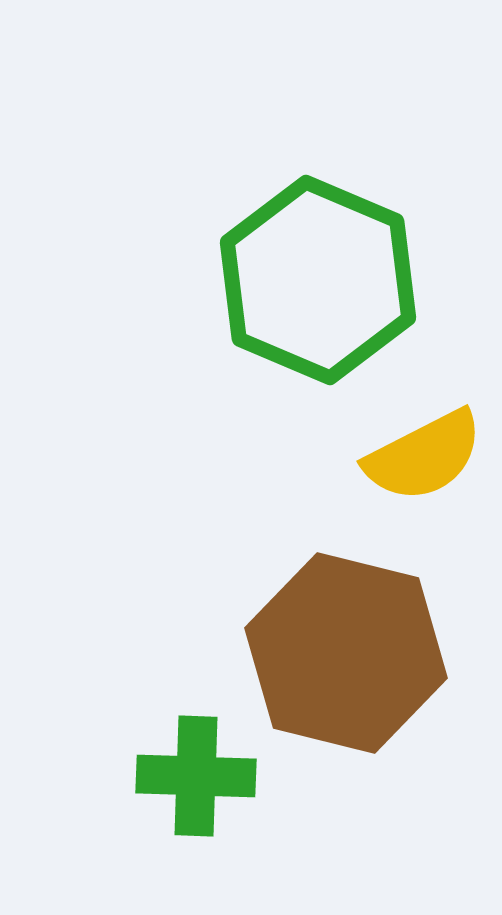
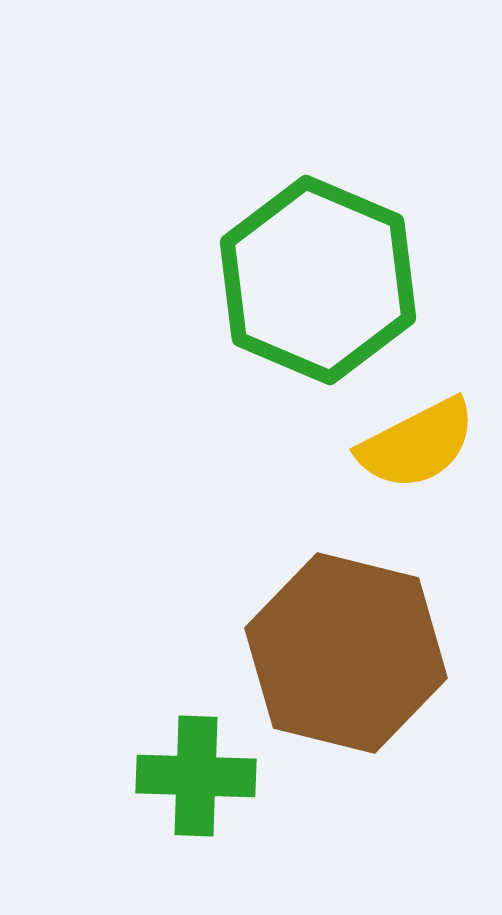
yellow semicircle: moved 7 px left, 12 px up
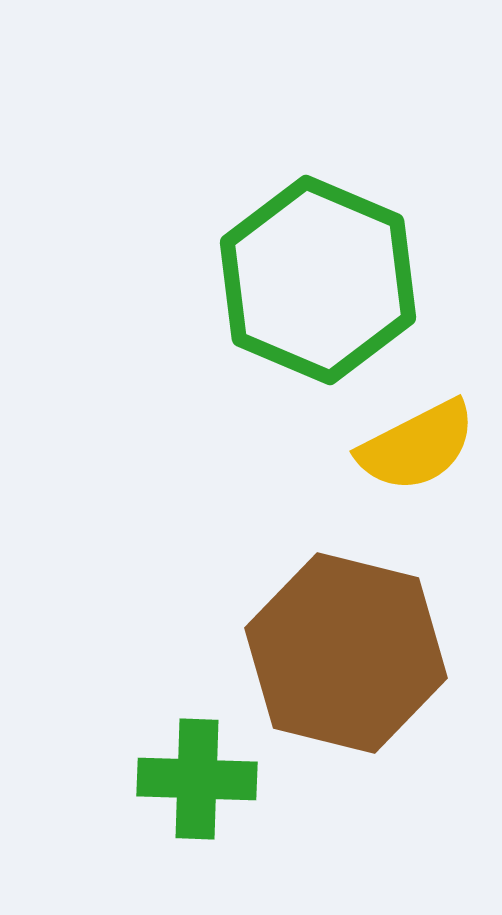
yellow semicircle: moved 2 px down
green cross: moved 1 px right, 3 px down
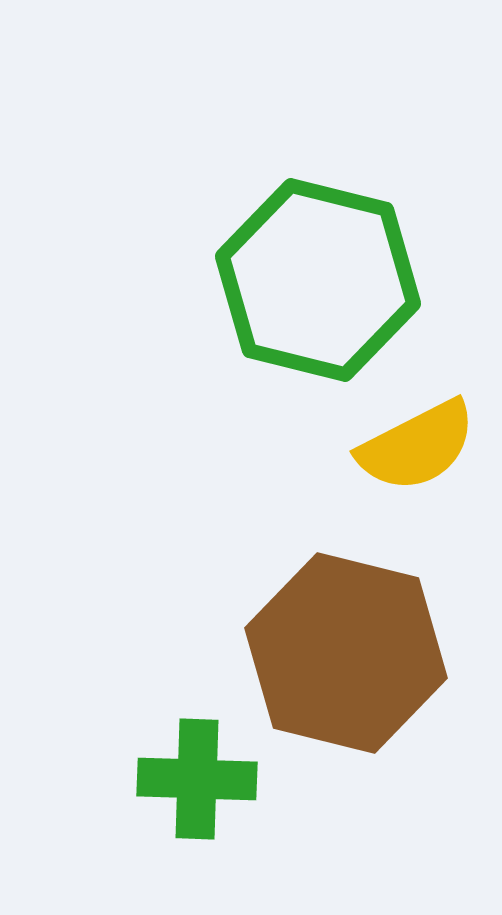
green hexagon: rotated 9 degrees counterclockwise
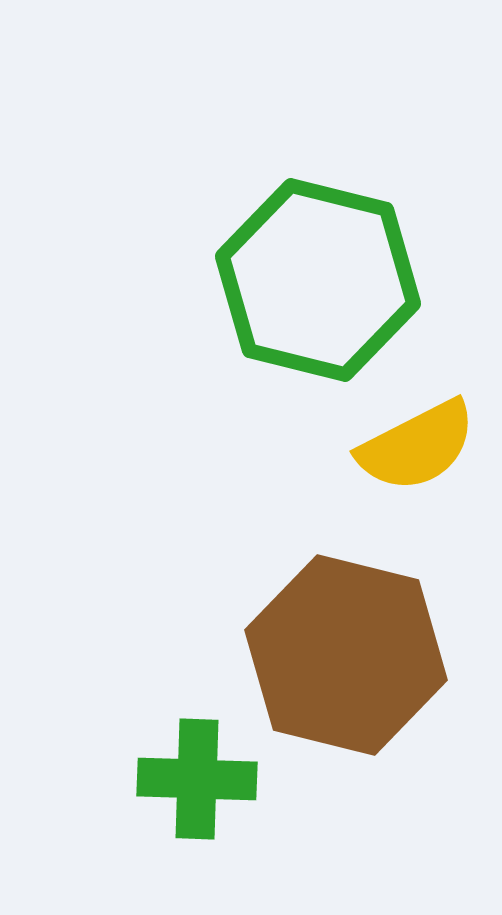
brown hexagon: moved 2 px down
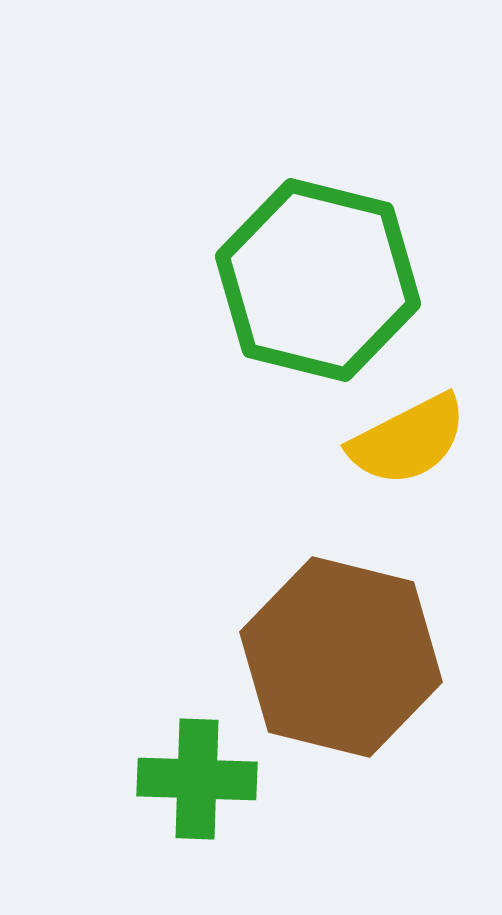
yellow semicircle: moved 9 px left, 6 px up
brown hexagon: moved 5 px left, 2 px down
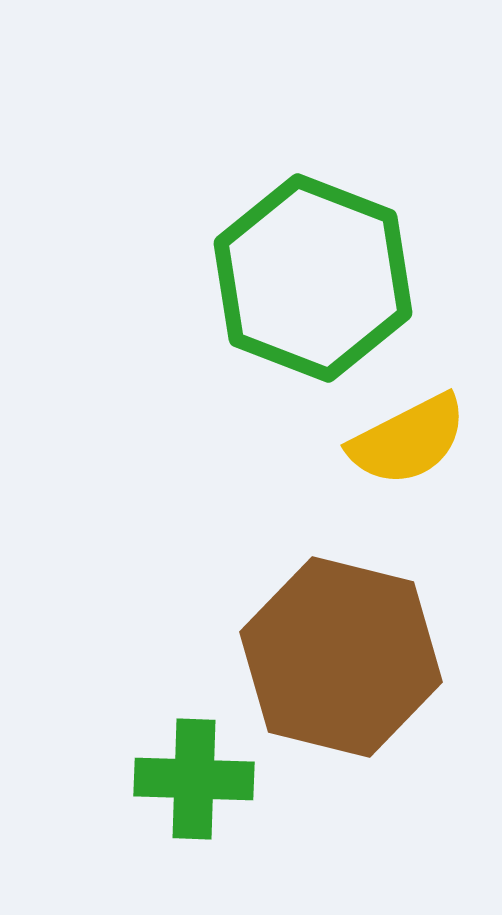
green hexagon: moved 5 px left, 2 px up; rotated 7 degrees clockwise
green cross: moved 3 px left
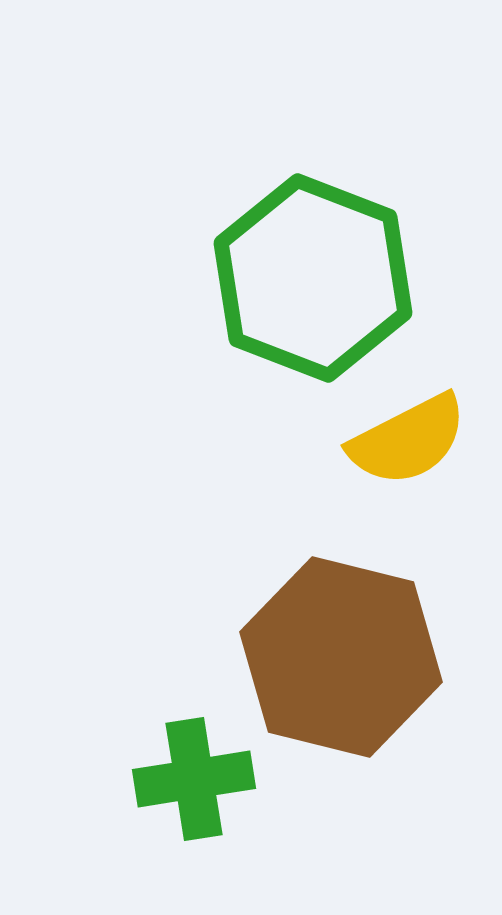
green cross: rotated 11 degrees counterclockwise
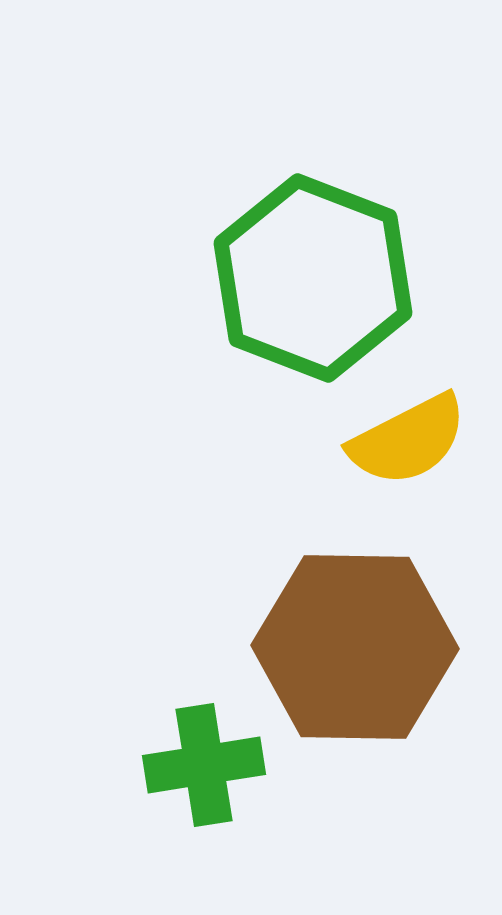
brown hexagon: moved 14 px right, 10 px up; rotated 13 degrees counterclockwise
green cross: moved 10 px right, 14 px up
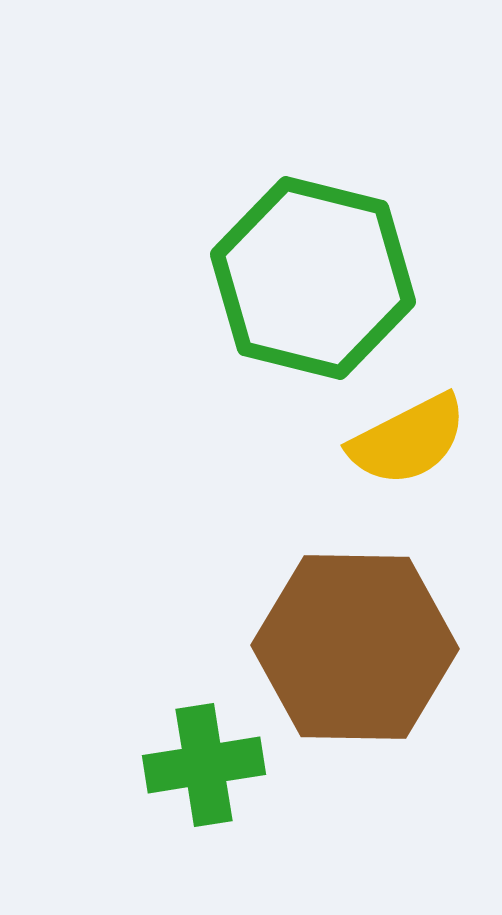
green hexagon: rotated 7 degrees counterclockwise
